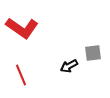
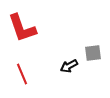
red L-shape: rotated 36 degrees clockwise
red line: moved 1 px right, 1 px up
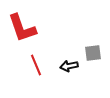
black arrow: rotated 18 degrees clockwise
red line: moved 14 px right, 9 px up
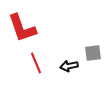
red line: moved 2 px up
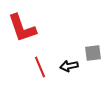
red line: moved 4 px right, 4 px down
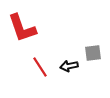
red line: rotated 10 degrees counterclockwise
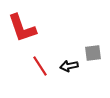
red line: moved 1 px up
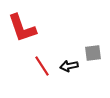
red line: moved 2 px right
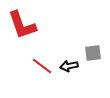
red L-shape: moved 3 px up
red line: rotated 20 degrees counterclockwise
